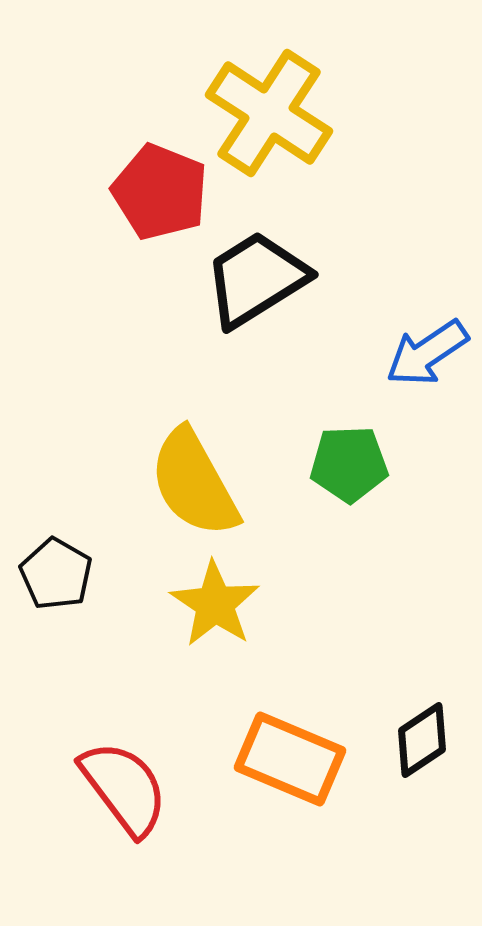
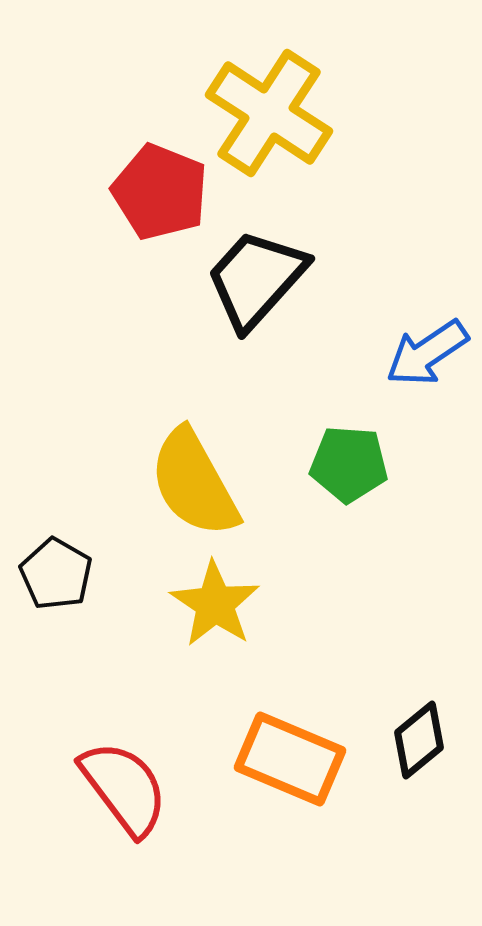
black trapezoid: rotated 16 degrees counterclockwise
green pentagon: rotated 6 degrees clockwise
black diamond: moved 3 px left; rotated 6 degrees counterclockwise
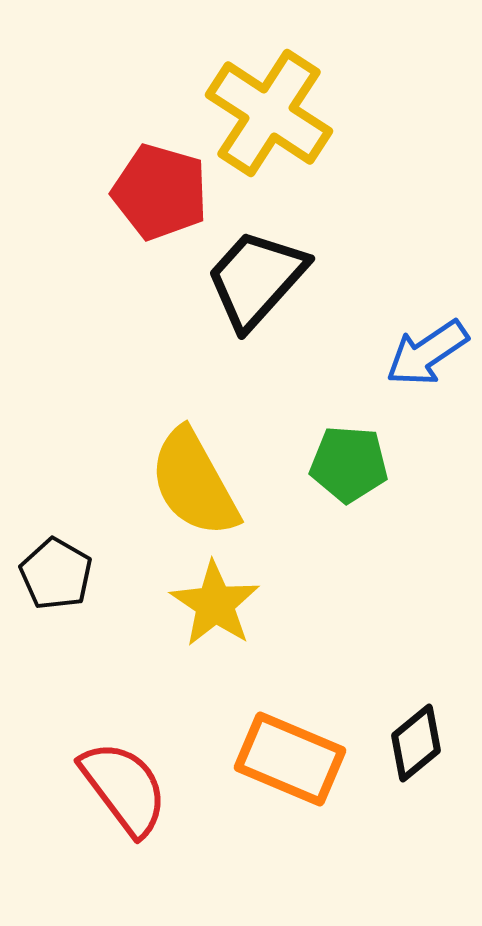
red pentagon: rotated 6 degrees counterclockwise
black diamond: moved 3 px left, 3 px down
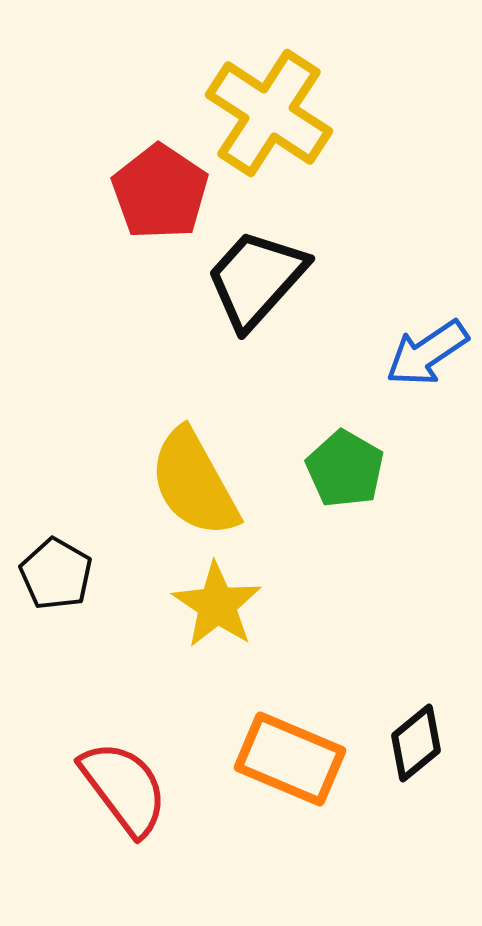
red pentagon: rotated 18 degrees clockwise
green pentagon: moved 4 px left, 5 px down; rotated 26 degrees clockwise
yellow star: moved 2 px right, 1 px down
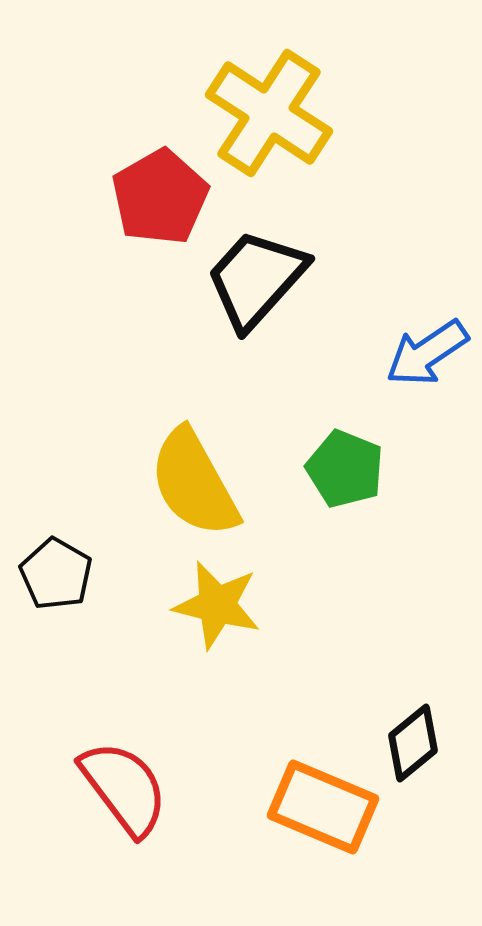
red pentagon: moved 5 px down; rotated 8 degrees clockwise
green pentagon: rotated 8 degrees counterclockwise
yellow star: rotated 20 degrees counterclockwise
black diamond: moved 3 px left
orange rectangle: moved 33 px right, 48 px down
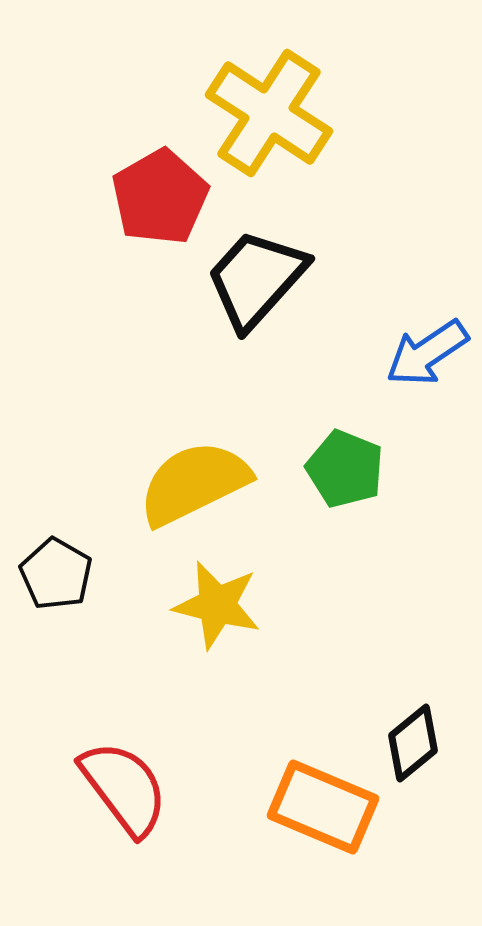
yellow semicircle: rotated 93 degrees clockwise
